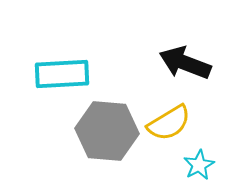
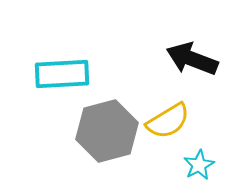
black arrow: moved 7 px right, 4 px up
yellow semicircle: moved 1 px left, 2 px up
gray hexagon: rotated 20 degrees counterclockwise
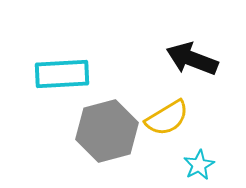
yellow semicircle: moved 1 px left, 3 px up
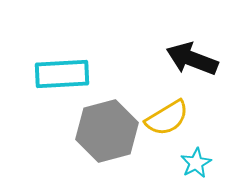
cyan star: moved 3 px left, 2 px up
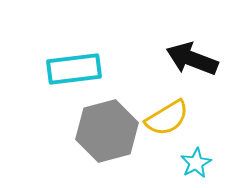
cyan rectangle: moved 12 px right, 5 px up; rotated 4 degrees counterclockwise
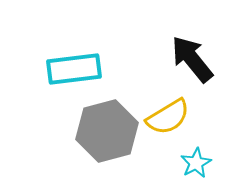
black arrow: rotated 30 degrees clockwise
yellow semicircle: moved 1 px right, 1 px up
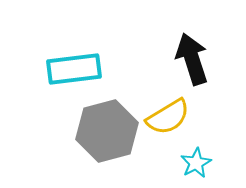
black arrow: rotated 21 degrees clockwise
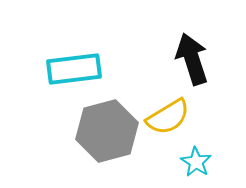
cyan star: moved 1 px up; rotated 12 degrees counterclockwise
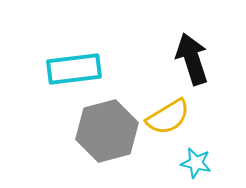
cyan star: moved 1 px down; rotated 20 degrees counterclockwise
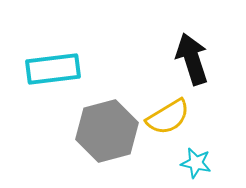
cyan rectangle: moved 21 px left
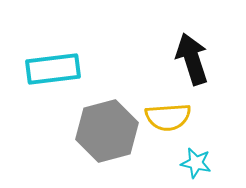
yellow semicircle: rotated 27 degrees clockwise
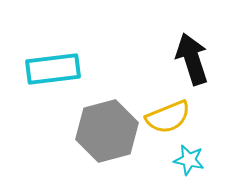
yellow semicircle: rotated 18 degrees counterclockwise
cyan star: moved 7 px left, 3 px up
